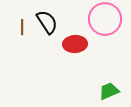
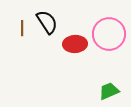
pink circle: moved 4 px right, 15 px down
brown line: moved 1 px down
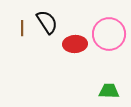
green trapezoid: rotated 25 degrees clockwise
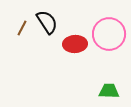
brown line: rotated 28 degrees clockwise
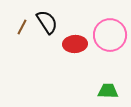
brown line: moved 1 px up
pink circle: moved 1 px right, 1 px down
green trapezoid: moved 1 px left
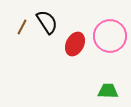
pink circle: moved 1 px down
red ellipse: rotated 60 degrees counterclockwise
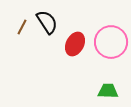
pink circle: moved 1 px right, 6 px down
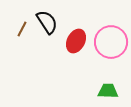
brown line: moved 2 px down
red ellipse: moved 1 px right, 3 px up
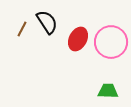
red ellipse: moved 2 px right, 2 px up
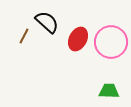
black semicircle: rotated 15 degrees counterclockwise
brown line: moved 2 px right, 7 px down
green trapezoid: moved 1 px right
